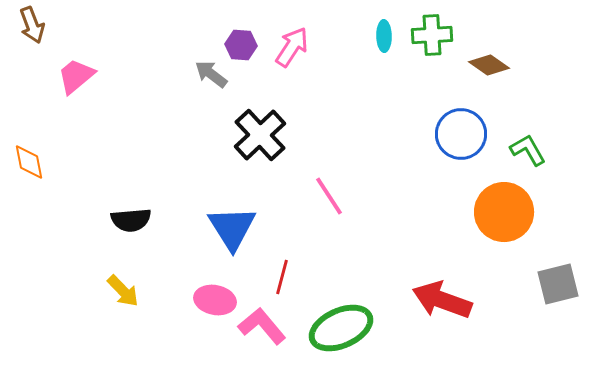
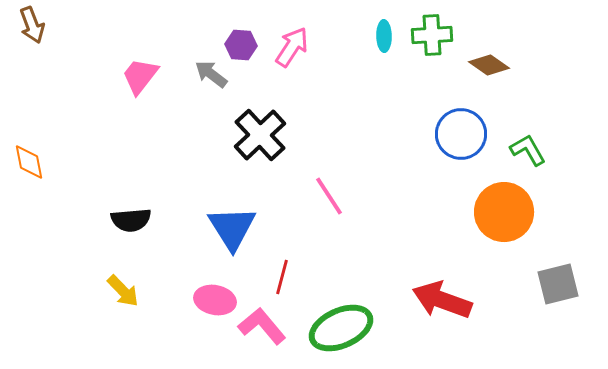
pink trapezoid: moved 64 px right; rotated 12 degrees counterclockwise
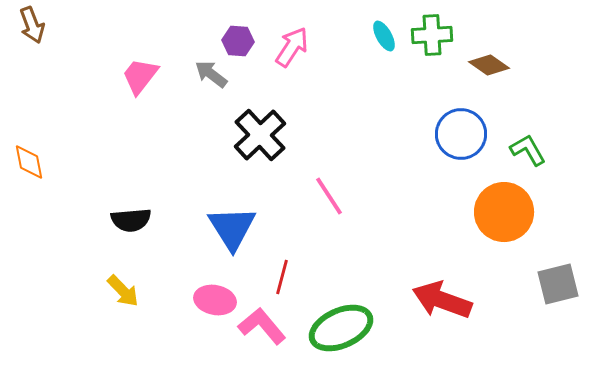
cyan ellipse: rotated 28 degrees counterclockwise
purple hexagon: moved 3 px left, 4 px up
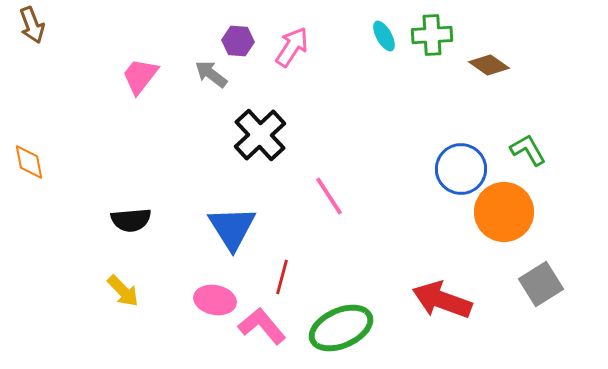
blue circle: moved 35 px down
gray square: moved 17 px left; rotated 18 degrees counterclockwise
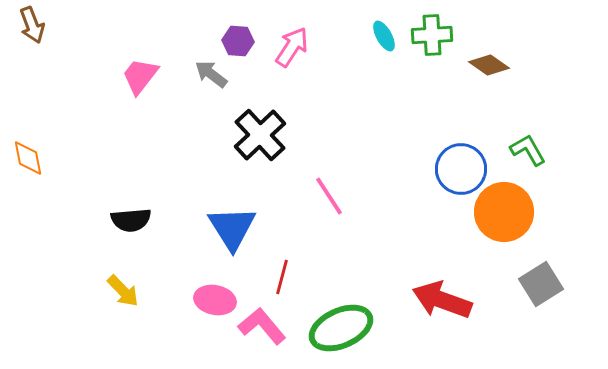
orange diamond: moved 1 px left, 4 px up
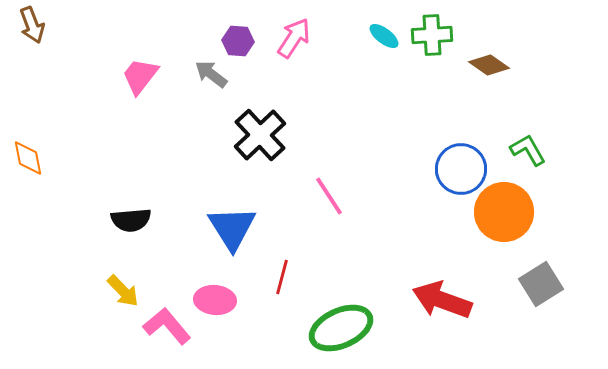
cyan ellipse: rotated 24 degrees counterclockwise
pink arrow: moved 2 px right, 9 px up
pink ellipse: rotated 6 degrees counterclockwise
pink L-shape: moved 95 px left
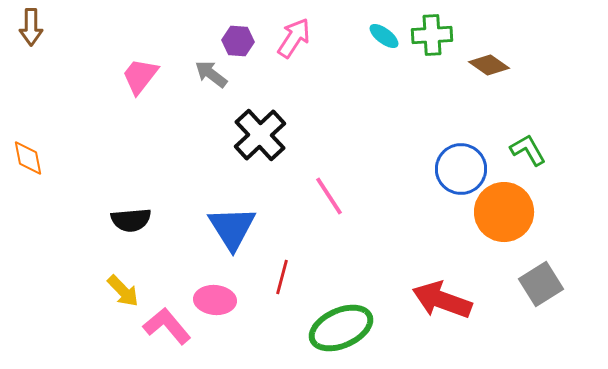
brown arrow: moved 1 px left, 2 px down; rotated 21 degrees clockwise
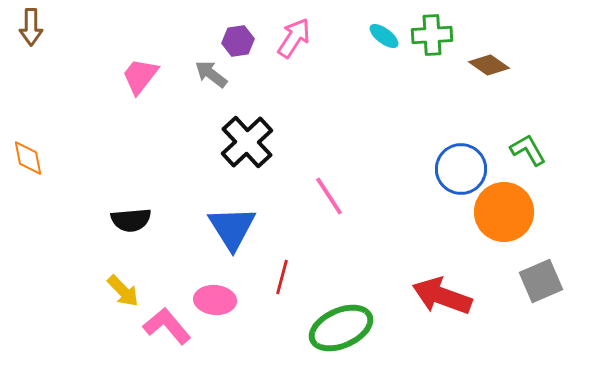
purple hexagon: rotated 12 degrees counterclockwise
black cross: moved 13 px left, 7 px down
gray square: moved 3 px up; rotated 9 degrees clockwise
red arrow: moved 4 px up
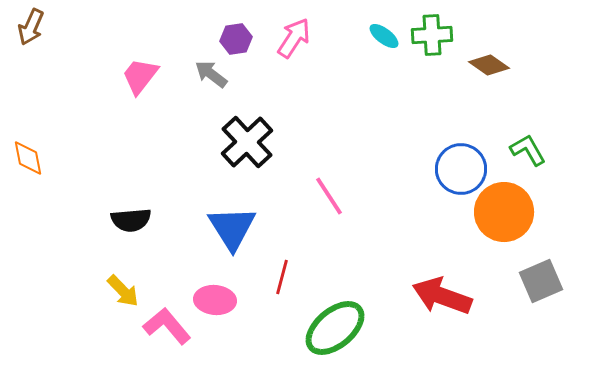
brown arrow: rotated 24 degrees clockwise
purple hexagon: moved 2 px left, 2 px up
green ellipse: moved 6 px left; rotated 16 degrees counterclockwise
